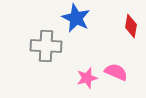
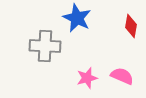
blue star: moved 1 px right
gray cross: moved 1 px left
pink semicircle: moved 6 px right, 4 px down
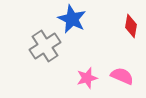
blue star: moved 5 px left, 1 px down
gray cross: rotated 36 degrees counterclockwise
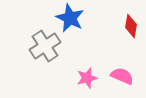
blue star: moved 2 px left, 1 px up
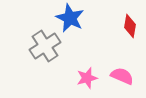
red diamond: moved 1 px left
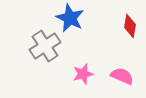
pink star: moved 4 px left, 4 px up
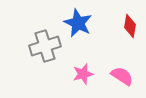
blue star: moved 8 px right, 5 px down
gray cross: rotated 16 degrees clockwise
pink semicircle: rotated 10 degrees clockwise
